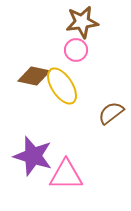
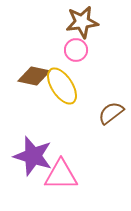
pink triangle: moved 5 px left
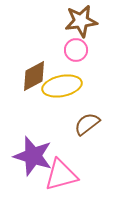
brown star: moved 1 px left, 1 px up
brown diamond: rotated 40 degrees counterclockwise
yellow ellipse: rotated 69 degrees counterclockwise
brown semicircle: moved 24 px left, 11 px down
pink triangle: rotated 15 degrees counterclockwise
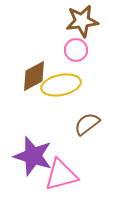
brown star: moved 1 px right
yellow ellipse: moved 1 px left, 1 px up
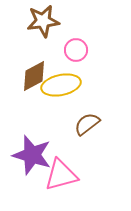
brown star: moved 39 px left
purple star: moved 1 px left, 1 px up
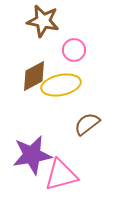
brown star: rotated 20 degrees clockwise
pink circle: moved 2 px left
purple star: rotated 27 degrees counterclockwise
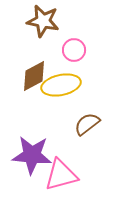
purple star: rotated 15 degrees clockwise
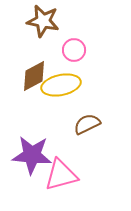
brown semicircle: rotated 12 degrees clockwise
